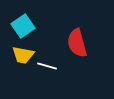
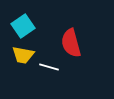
red semicircle: moved 6 px left
white line: moved 2 px right, 1 px down
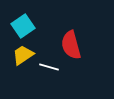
red semicircle: moved 2 px down
yellow trapezoid: rotated 135 degrees clockwise
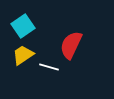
red semicircle: rotated 40 degrees clockwise
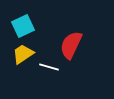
cyan square: rotated 10 degrees clockwise
yellow trapezoid: moved 1 px up
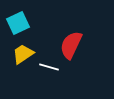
cyan square: moved 5 px left, 3 px up
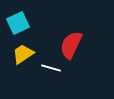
white line: moved 2 px right, 1 px down
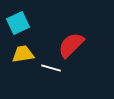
red semicircle: rotated 20 degrees clockwise
yellow trapezoid: rotated 25 degrees clockwise
